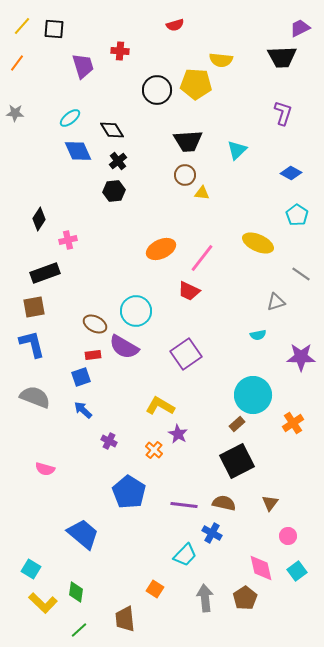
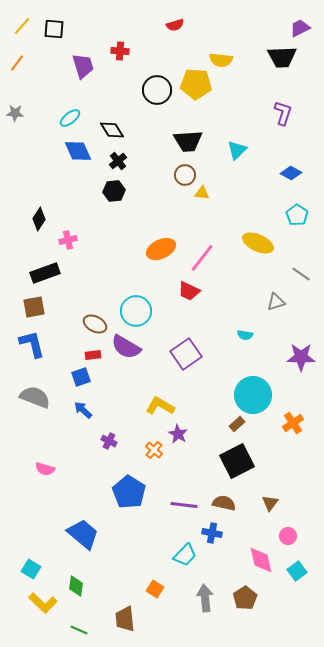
cyan semicircle at (258, 335): moved 13 px left; rotated 21 degrees clockwise
purple semicircle at (124, 347): moved 2 px right
blue cross at (212, 533): rotated 18 degrees counterclockwise
pink diamond at (261, 568): moved 8 px up
green diamond at (76, 592): moved 6 px up
green line at (79, 630): rotated 66 degrees clockwise
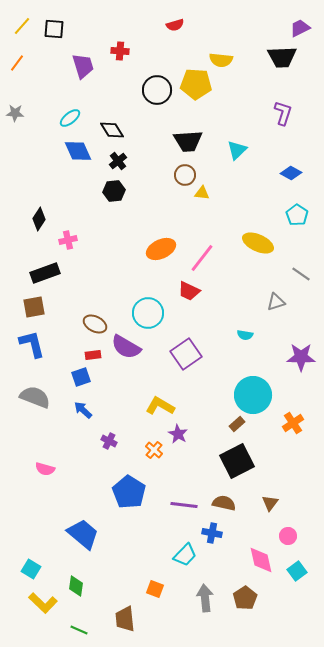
cyan circle at (136, 311): moved 12 px right, 2 px down
orange square at (155, 589): rotated 12 degrees counterclockwise
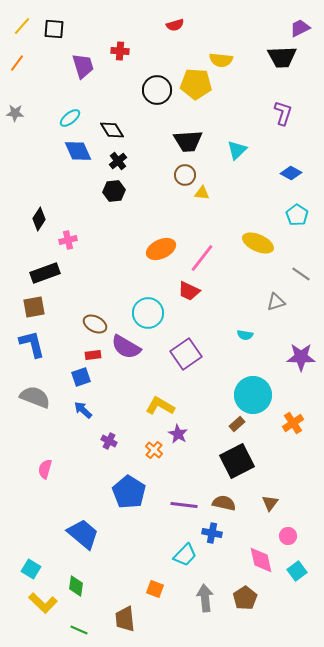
pink semicircle at (45, 469): rotated 90 degrees clockwise
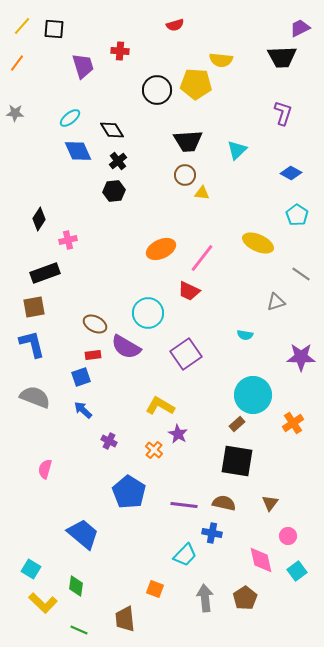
black square at (237, 461): rotated 36 degrees clockwise
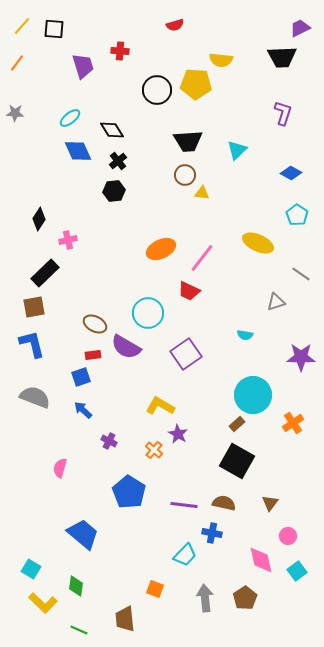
black rectangle at (45, 273): rotated 24 degrees counterclockwise
black square at (237, 461): rotated 20 degrees clockwise
pink semicircle at (45, 469): moved 15 px right, 1 px up
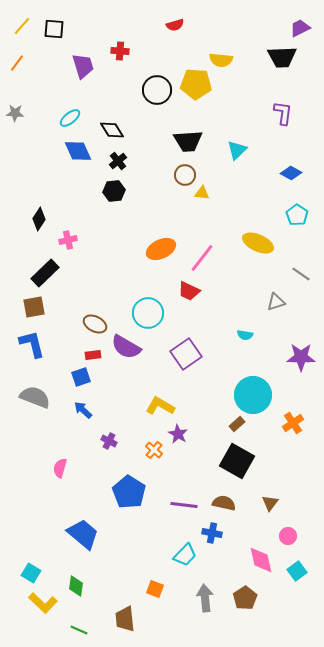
purple L-shape at (283, 113): rotated 10 degrees counterclockwise
cyan square at (31, 569): moved 4 px down
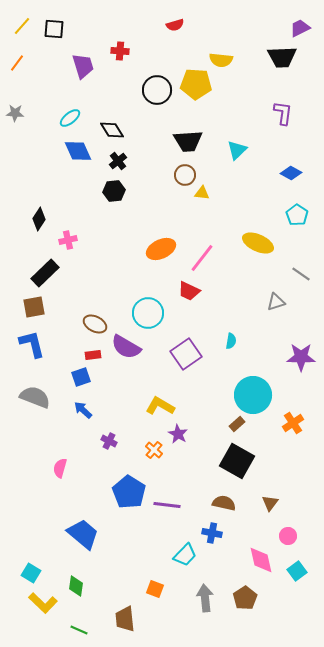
cyan semicircle at (245, 335): moved 14 px left, 6 px down; rotated 91 degrees counterclockwise
purple line at (184, 505): moved 17 px left
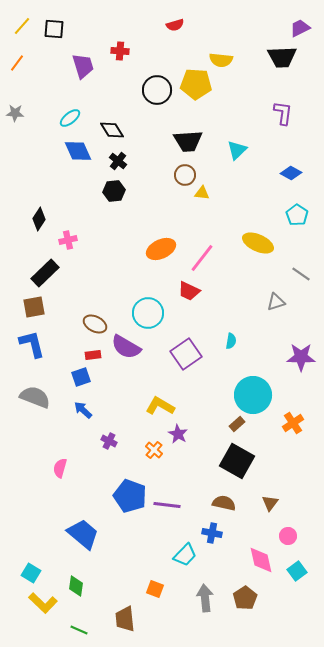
black cross at (118, 161): rotated 12 degrees counterclockwise
blue pentagon at (129, 492): moved 1 px right, 4 px down; rotated 12 degrees counterclockwise
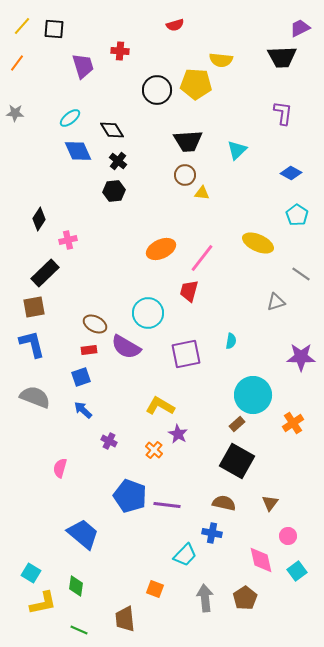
red trapezoid at (189, 291): rotated 80 degrees clockwise
purple square at (186, 354): rotated 24 degrees clockwise
red rectangle at (93, 355): moved 4 px left, 5 px up
yellow L-shape at (43, 603): rotated 56 degrees counterclockwise
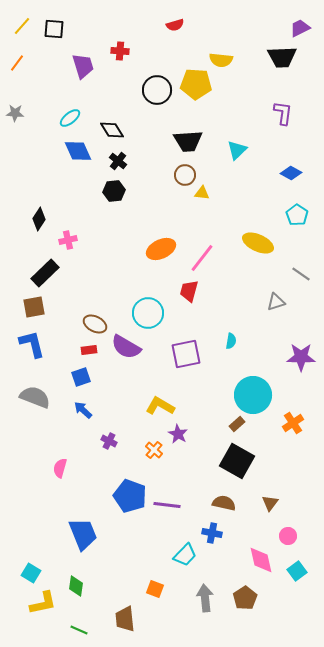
blue trapezoid at (83, 534): rotated 28 degrees clockwise
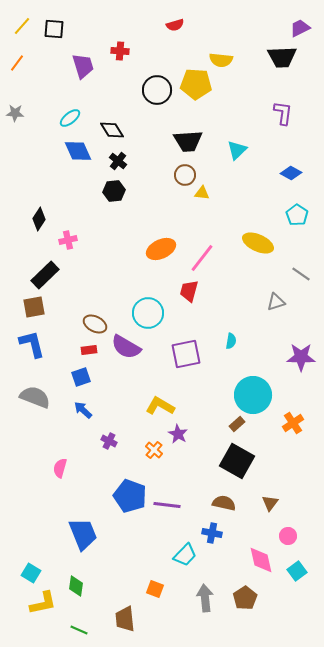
black rectangle at (45, 273): moved 2 px down
